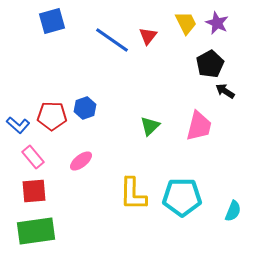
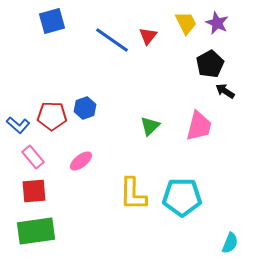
cyan semicircle: moved 3 px left, 32 px down
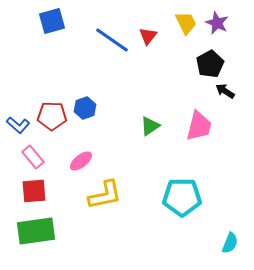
green triangle: rotated 10 degrees clockwise
yellow L-shape: moved 28 px left, 1 px down; rotated 102 degrees counterclockwise
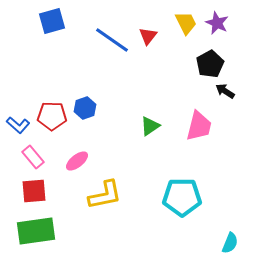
pink ellipse: moved 4 px left
